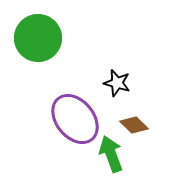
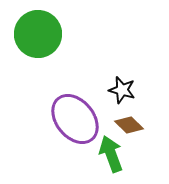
green circle: moved 4 px up
black star: moved 5 px right, 7 px down
brown diamond: moved 5 px left
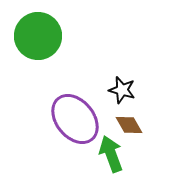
green circle: moved 2 px down
brown diamond: rotated 16 degrees clockwise
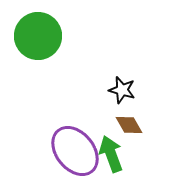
purple ellipse: moved 32 px down
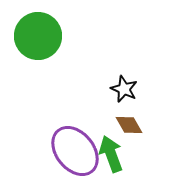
black star: moved 2 px right, 1 px up; rotated 8 degrees clockwise
